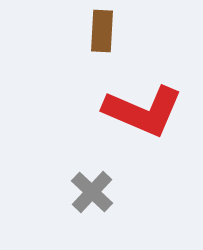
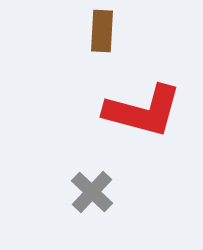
red L-shape: rotated 8 degrees counterclockwise
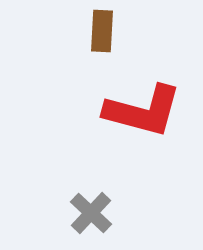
gray cross: moved 1 px left, 21 px down
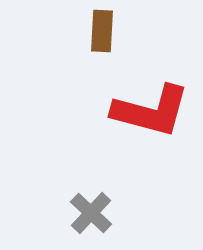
red L-shape: moved 8 px right
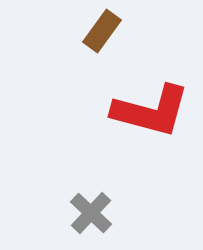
brown rectangle: rotated 33 degrees clockwise
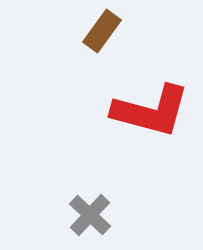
gray cross: moved 1 px left, 2 px down
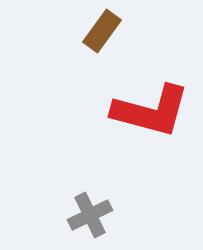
gray cross: rotated 21 degrees clockwise
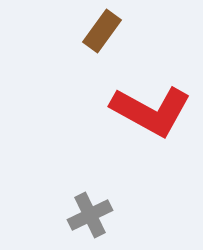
red L-shape: rotated 14 degrees clockwise
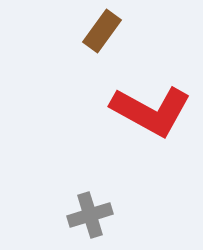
gray cross: rotated 9 degrees clockwise
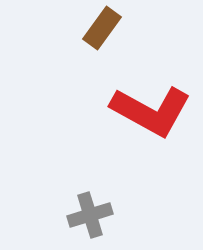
brown rectangle: moved 3 px up
